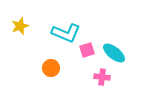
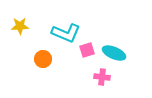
yellow star: rotated 18 degrees clockwise
cyan ellipse: rotated 15 degrees counterclockwise
orange circle: moved 8 px left, 9 px up
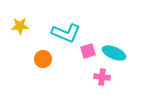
pink square: moved 1 px right, 1 px down
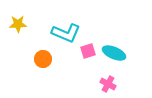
yellow star: moved 2 px left, 2 px up
pink cross: moved 6 px right, 7 px down; rotated 21 degrees clockwise
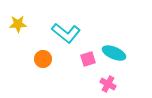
cyan L-shape: rotated 16 degrees clockwise
pink square: moved 8 px down
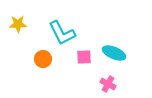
cyan L-shape: moved 4 px left; rotated 24 degrees clockwise
pink square: moved 4 px left, 2 px up; rotated 14 degrees clockwise
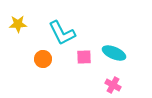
pink cross: moved 5 px right, 1 px down
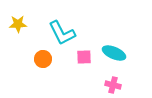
pink cross: rotated 14 degrees counterclockwise
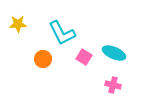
pink square: rotated 35 degrees clockwise
